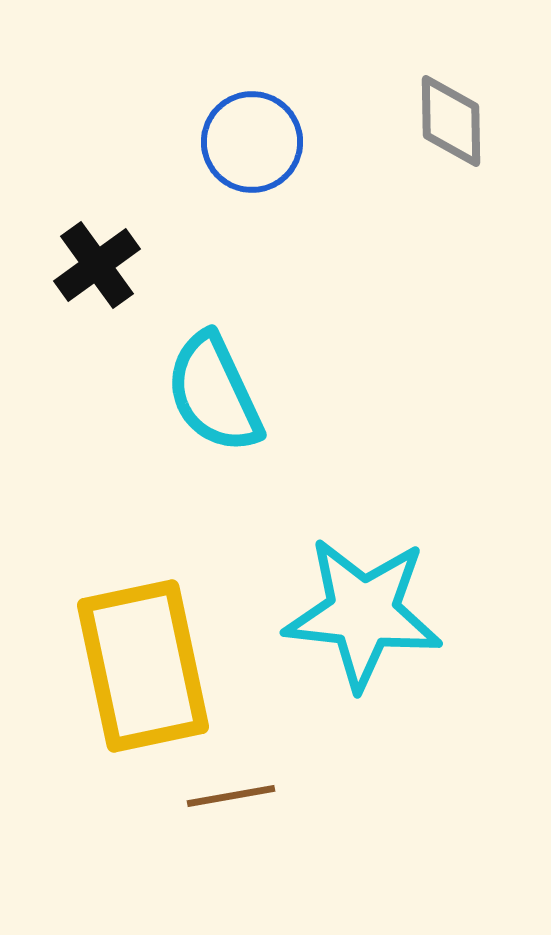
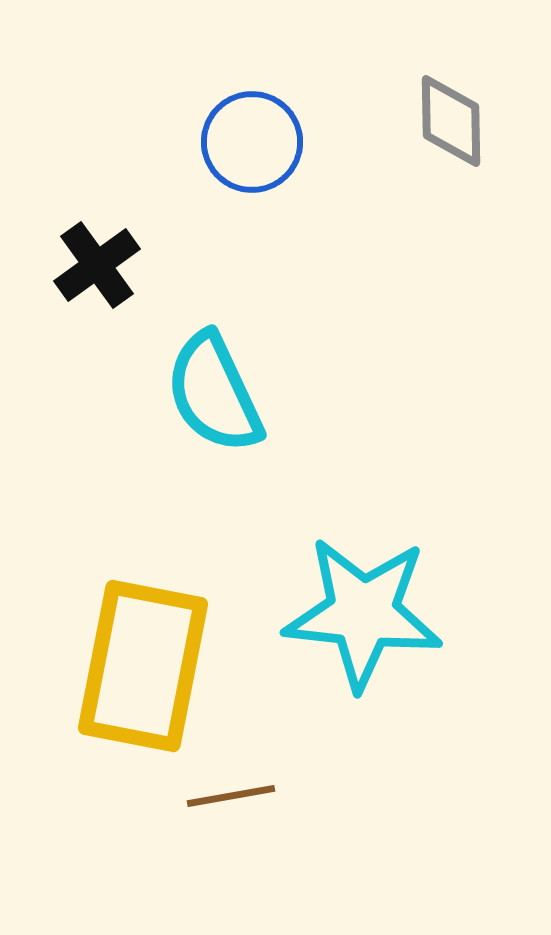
yellow rectangle: rotated 23 degrees clockwise
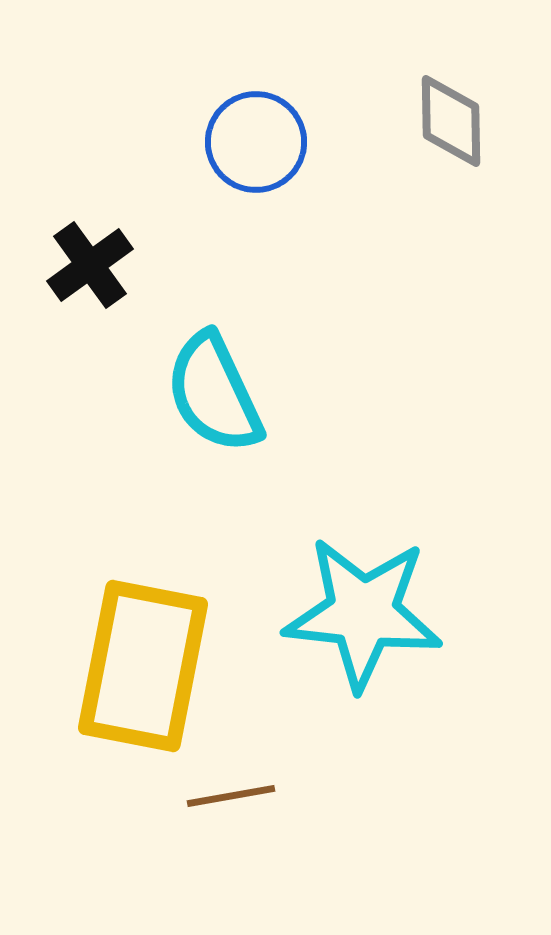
blue circle: moved 4 px right
black cross: moved 7 px left
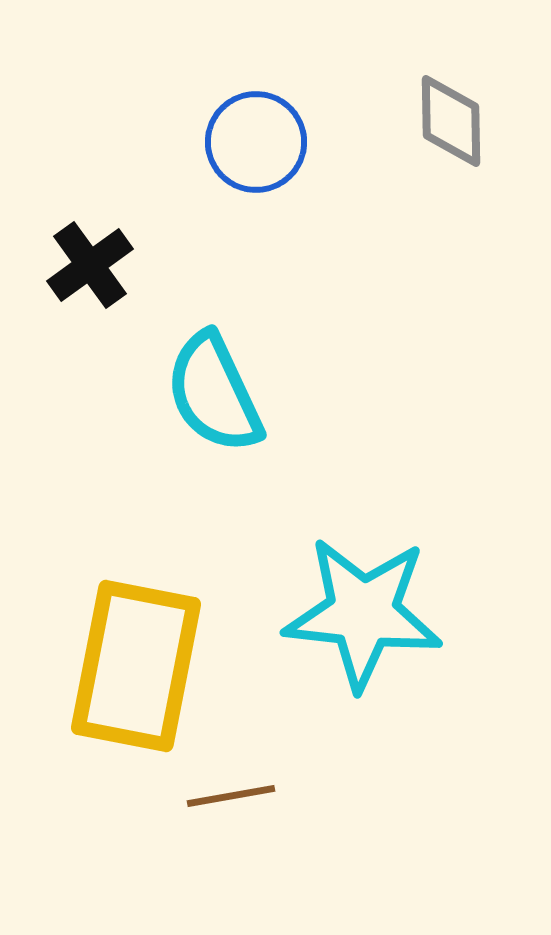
yellow rectangle: moved 7 px left
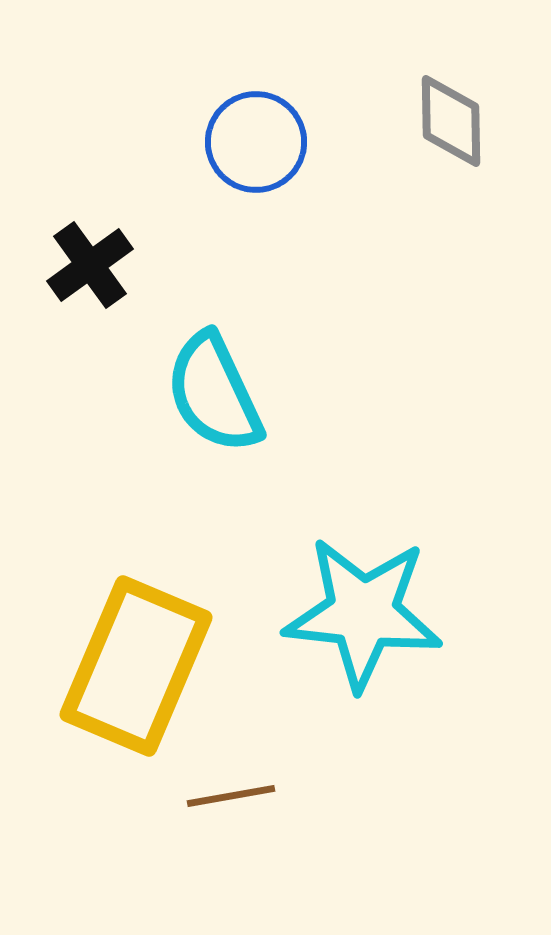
yellow rectangle: rotated 12 degrees clockwise
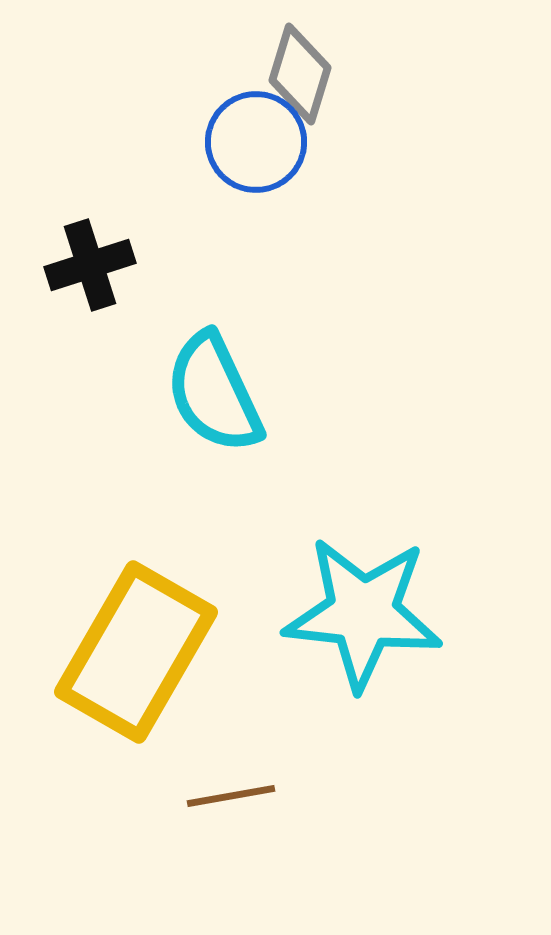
gray diamond: moved 151 px left, 47 px up; rotated 18 degrees clockwise
black cross: rotated 18 degrees clockwise
yellow rectangle: moved 14 px up; rotated 7 degrees clockwise
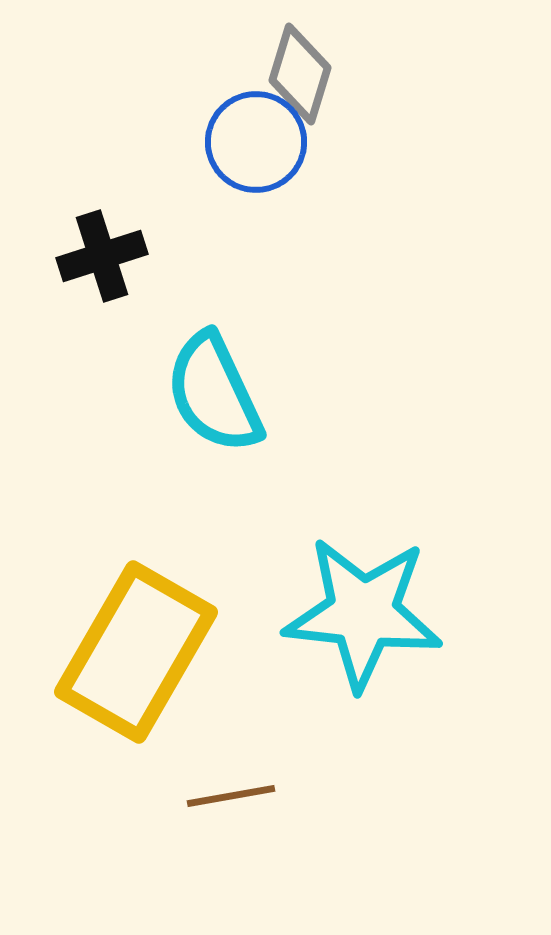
black cross: moved 12 px right, 9 px up
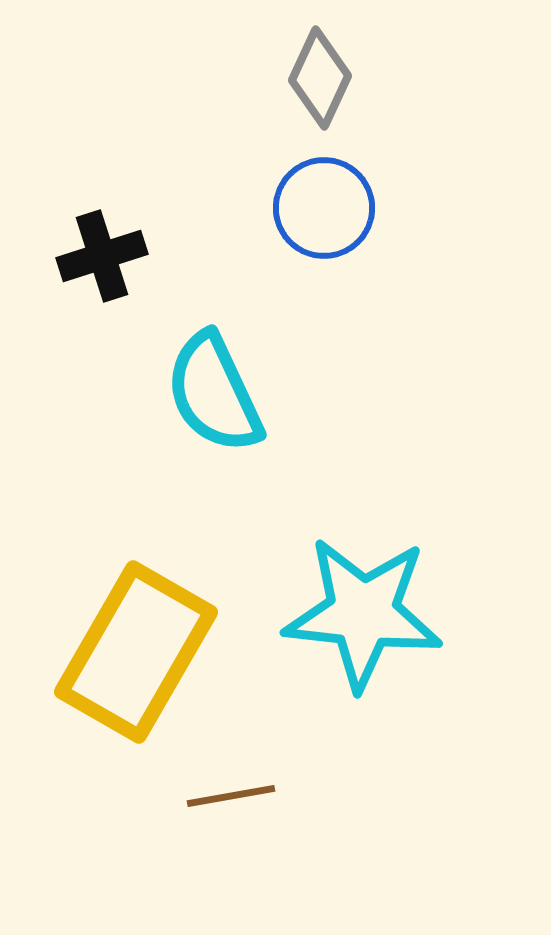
gray diamond: moved 20 px right, 4 px down; rotated 8 degrees clockwise
blue circle: moved 68 px right, 66 px down
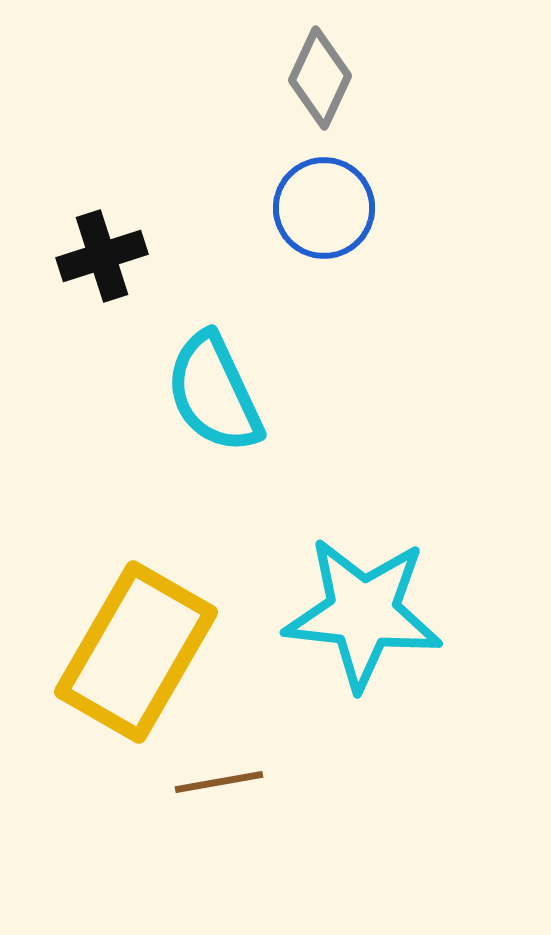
brown line: moved 12 px left, 14 px up
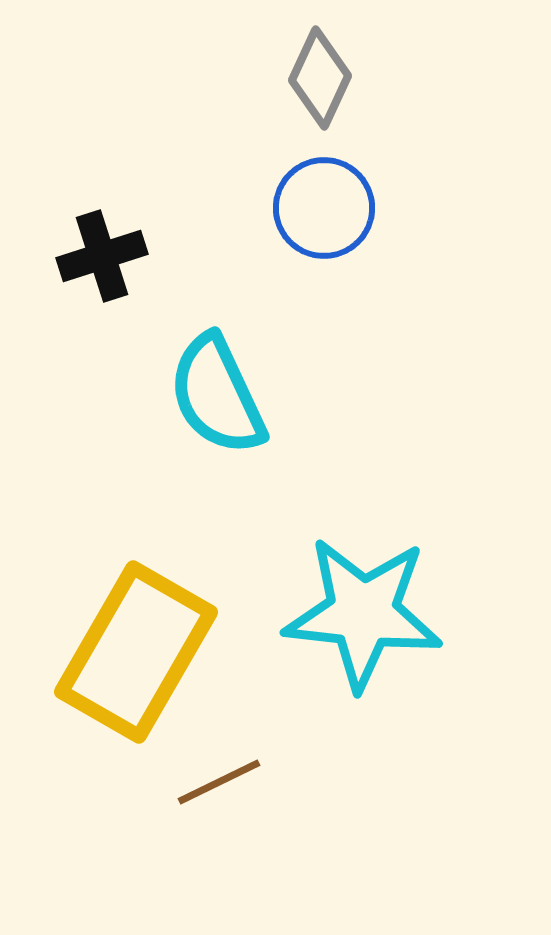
cyan semicircle: moved 3 px right, 2 px down
brown line: rotated 16 degrees counterclockwise
